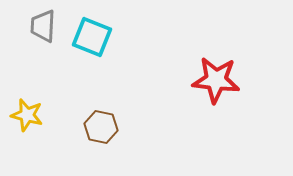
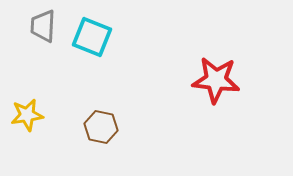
yellow star: rotated 24 degrees counterclockwise
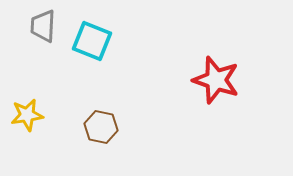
cyan square: moved 4 px down
red star: rotated 12 degrees clockwise
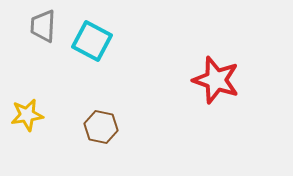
cyan square: rotated 6 degrees clockwise
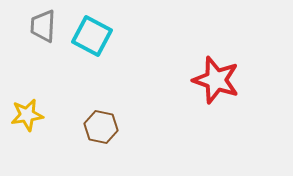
cyan square: moved 5 px up
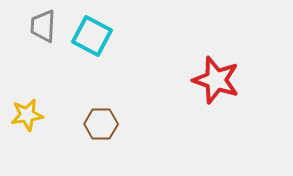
brown hexagon: moved 3 px up; rotated 12 degrees counterclockwise
